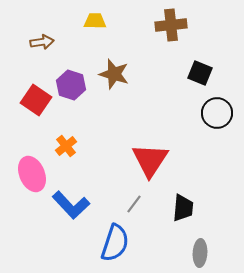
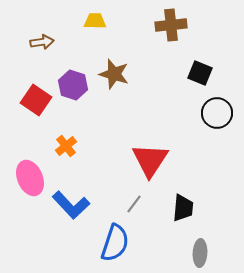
purple hexagon: moved 2 px right
pink ellipse: moved 2 px left, 4 px down
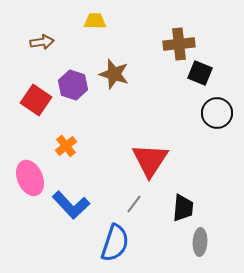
brown cross: moved 8 px right, 19 px down
gray ellipse: moved 11 px up
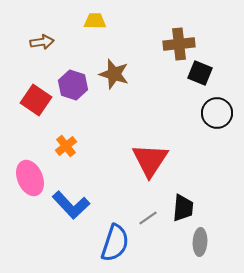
gray line: moved 14 px right, 14 px down; rotated 18 degrees clockwise
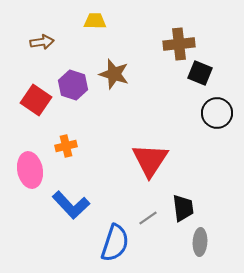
orange cross: rotated 25 degrees clockwise
pink ellipse: moved 8 px up; rotated 12 degrees clockwise
black trapezoid: rotated 12 degrees counterclockwise
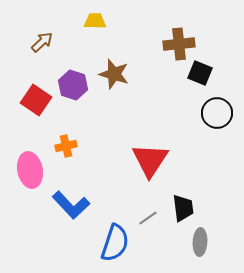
brown arrow: rotated 35 degrees counterclockwise
